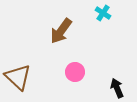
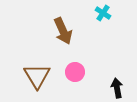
brown arrow: moved 2 px right; rotated 60 degrees counterclockwise
brown triangle: moved 19 px right, 1 px up; rotated 16 degrees clockwise
black arrow: rotated 12 degrees clockwise
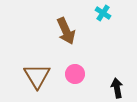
brown arrow: moved 3 px right
pink circle: moved 2 px down
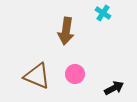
brown arrow: rotated 32 degrees clockwise
brown triangle: rotated 36 degrees counterclockwise
black arrow: moved 3 px left; rotated 72 degrees clockwise
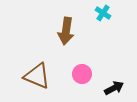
pink circle: moved 7 px right
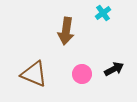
cyan cross: rotated 21 degrees clockwise
brown triangle: moved 3 px left, 2 px up
black arrow: moved 19 px up
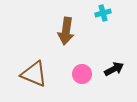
cyan cross: rotated 21 degrees clockwise
